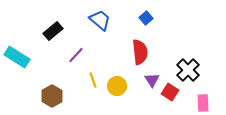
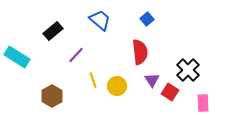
blue square: moved 1 px right, 1 px down
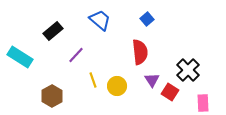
cyan rectangle: moved 3 px right
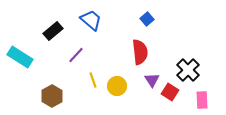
blue trapezoid: moved 9 px left
pink rectangle: moved 1 px left, 3 px up
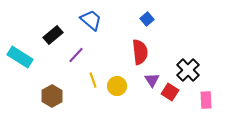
black rectangle: moved 4 px down
pink rectangle: moved 4 px right
